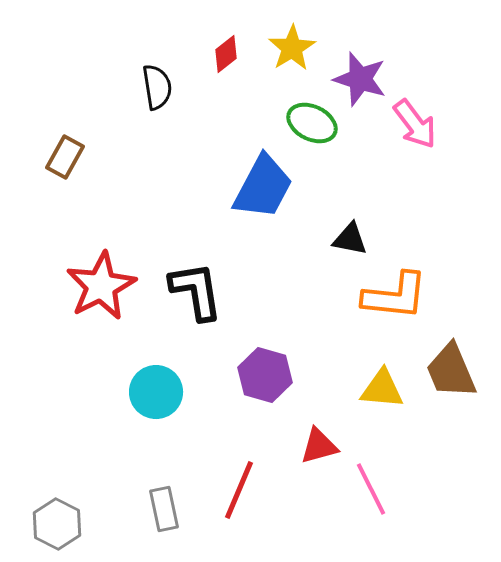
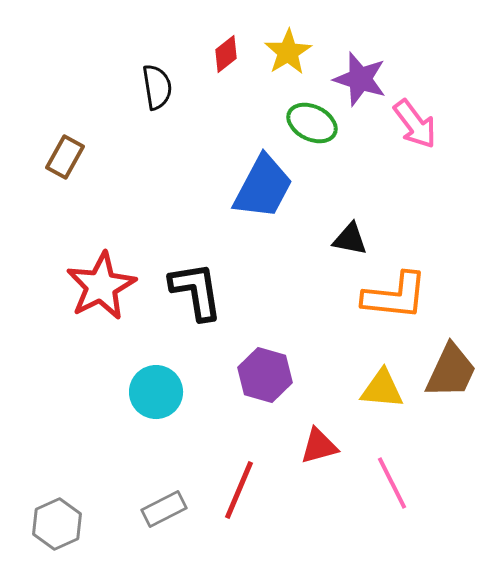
yellow star: moved 4 px left, 4 px down
brown trapezoid: rotated 132 degrees counterclockwise
pink line: moved 21 px right, 6 px up
gray rectangle: rotated 75 degrees clockwise
gray hexagon: rotated 9 degrees clockwise
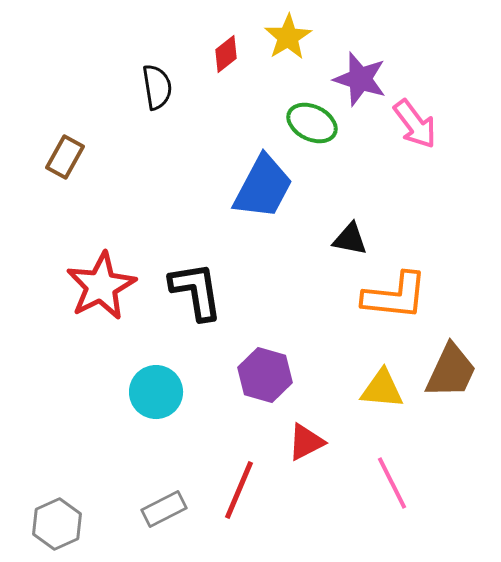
yellow star: moved 15 px up
red triangle: moved 13 px left, 4 px up; rotated 12 degrees counterclockwise
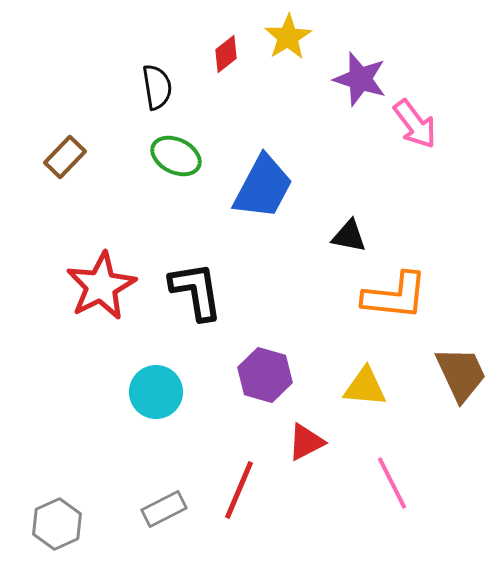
green ellipse: moved 136 px left, 33 px down
brown rectangle: rotated 15 degrees clockwise
black triangle: moved 1 px left, 3 px up
brown trapezoid: moved 10 px right, 3 px down; rotated 50 degrees counterclockwise
yellow triangle: moved 17 px left, 2 px up
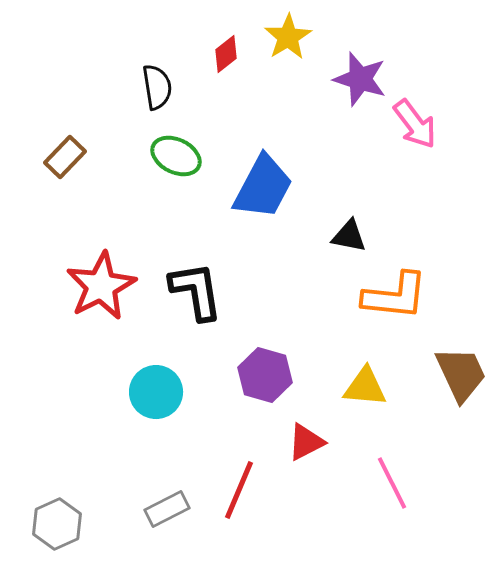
gray rectangle: moved 3 px right
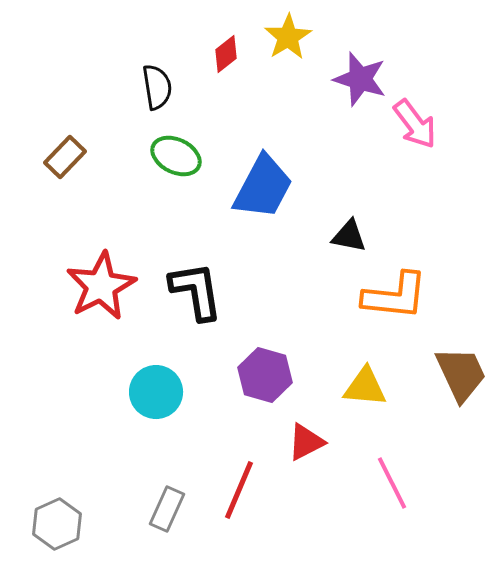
gray rectangle: rotated 39 degrees counterclockwise
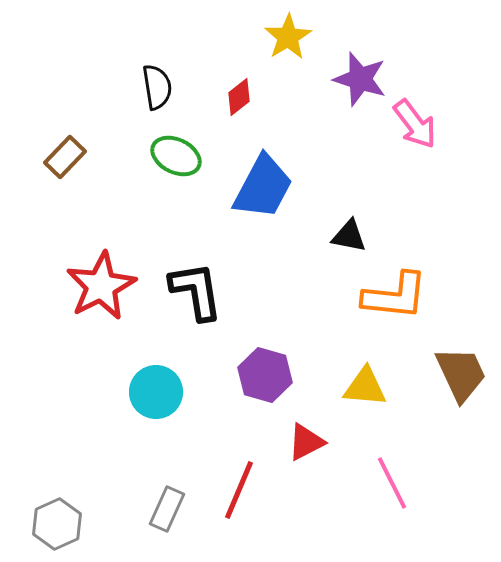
red diamond: moved 13 px right, 43 px down
